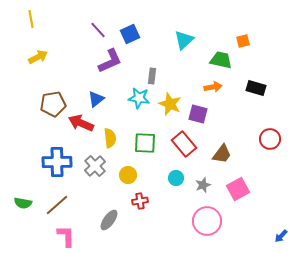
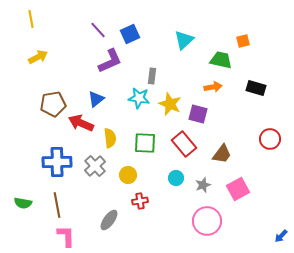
brown line: rotated 60 degrees counterclockwise
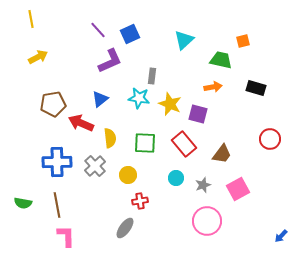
blue triangle: moved 4 px right
gray ellipse: moved 16 px right, 8 px down
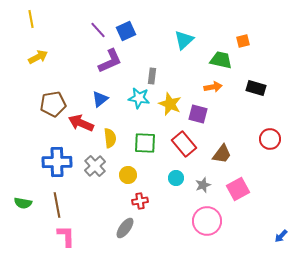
blue square: moved 4 px left, 3 px up
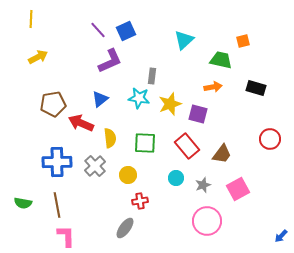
yellow line: rotated 12 degrees clockwise
yellow star: rotated 30 degrees clockwise
red rectangle: moved 3 px right, 2 px down
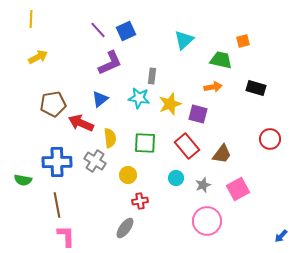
purple L-shape: moved 2 px down
gray cross: moved 5 px up; rotated 15 degrees counterclockwise
green semicircle: moved 23 px up
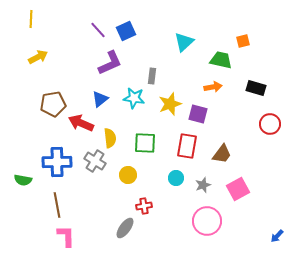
cyan triangle: moved 2 px down
cyan star: moved 5 px left
red circle: moved 15 px up
red rectangle: rotated 50 degrees clockwise
red cross: moved 4 px right, 5 px down
blue arrow: moved 4 px left
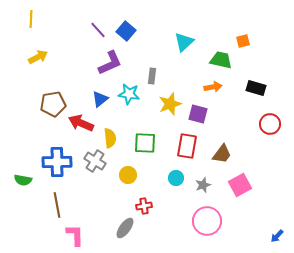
blue square: rotated 24 degrees counterclockwise
cyan star: moved 5 px left, 4 px up
pink square: moved 2 px right, 4 px up
pink L-shape: moved 9 px right, 1 px up
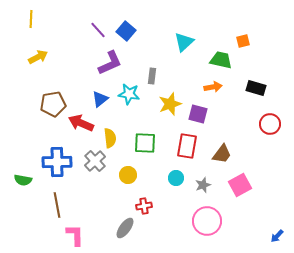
gray cross: rotated 15 degrees clockwise
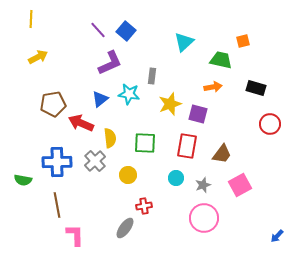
pink circle: moved 3 px left, 3 px up
